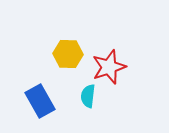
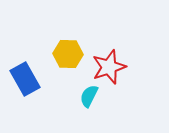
cyan semicircle: moved 1 px right; rotated 20 degrees clockwise
blue rectangle: moved 15 px left, 22 px up
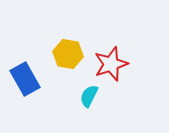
yellow hexagon: rotated 8 degrees clockwise
red star: moved 2 px right, 3 px up
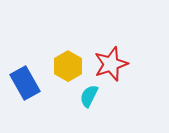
yellow hexagon: moved 12 px down; rotated 20 degrees clockwise
blue rectangle: moved 4 px down
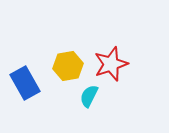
yellow hexagon: rotated 20 degrees clockwise
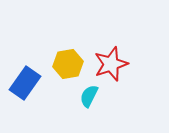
yellow hexagon: moved 2 px up
blue rectangle: rotated 64 degrees clockwise
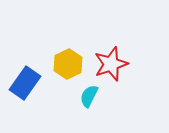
yellow hexagon: rotated 16 degrees counterclockwise
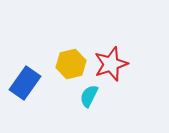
yellow hexagon: moved 3 px right; rotated 12 degrees clockwise
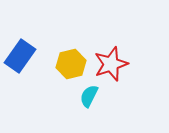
blue rectangle: moved 5 px left, 27 px up
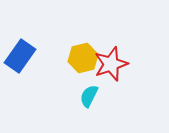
yellow hexagon: moved 12 px right, 6 px up
